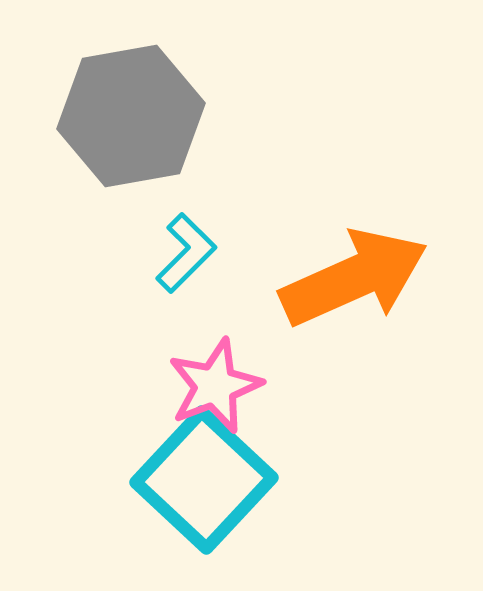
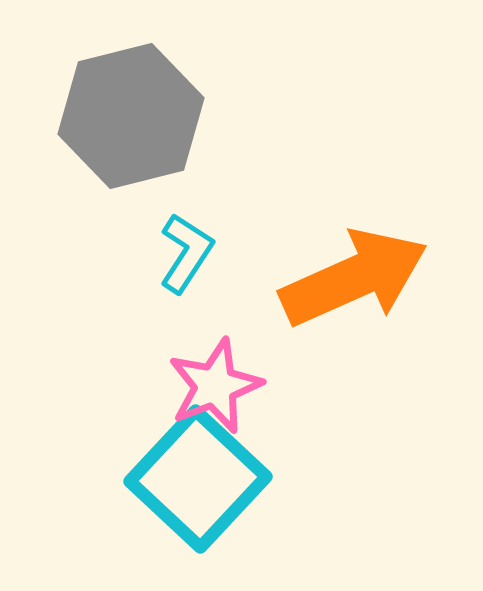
gray hexagon: rotated 4 degrees counterclockwise
cyan L-shape: rotated 12 degrees counterclockwise
cyan square: moved 6 px left, 1 px up
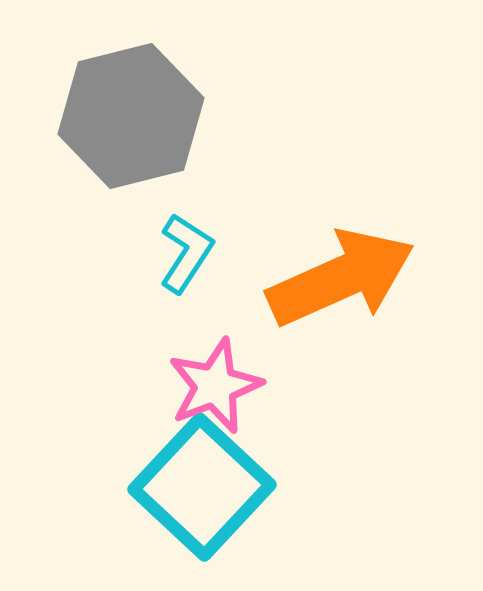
orange arrow: moved 13 px left
cyan square: moved 4 px right, 8 px down
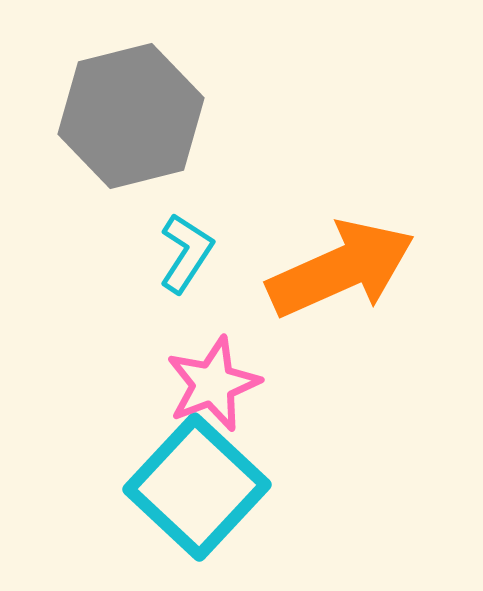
orange arrow: moved 9 px up
pink star: moved 2 px left, 2 px up
cyan square: moved 5 px left
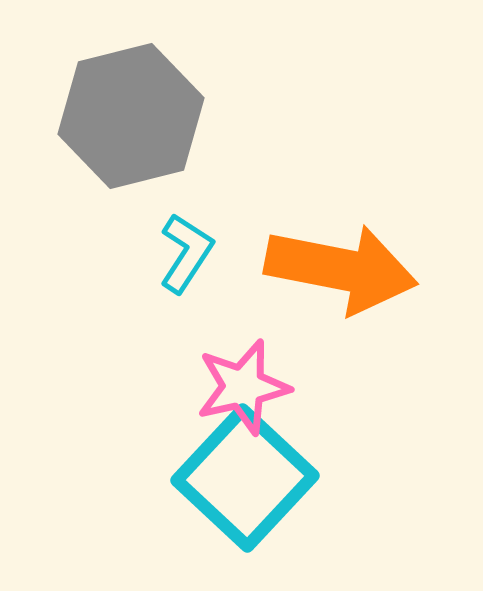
orange arrow: rotated 35 degrees clockwise
pink star: moved 30 px right, 3 px down; rotated 8 degrees clockwise
cyan square: moved 48 px right, 9 px up
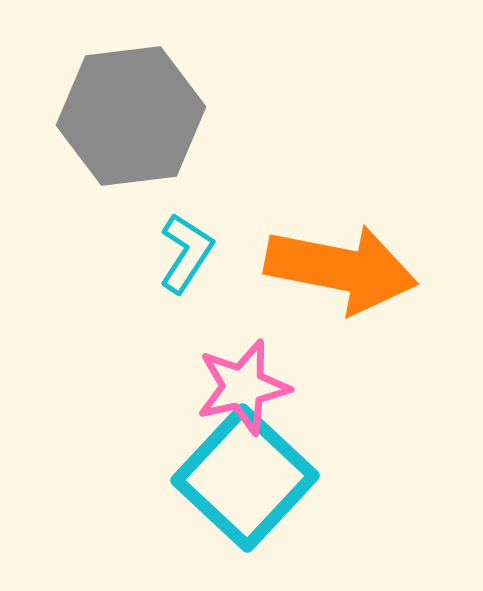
gray hexagon: rotated 7 degrees clockwise
